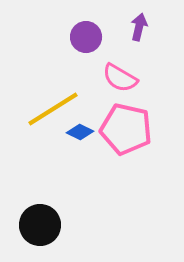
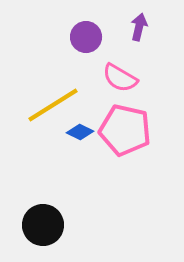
yellow line: moved 4 px up
pink pentagon: moved 1 px left, 1 px down
black circle: moved 3 px right
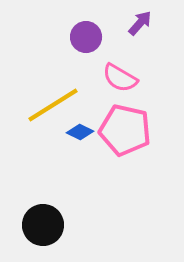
purple arrow: moved 1 px right, 4 px up; rotated 28 degrees clockwise
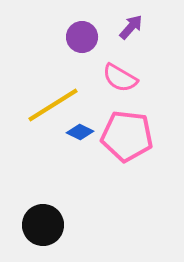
purple arrow: moved 9 px left, 4 px down
purple circle: moved 4 px left
pink pentagon: moved 2 px right, 6 px down; rotated 6 degrees counterclockwise
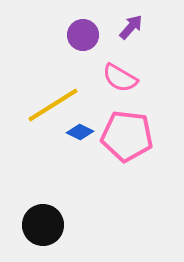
purple circle: moved 1 px right, 2 px up
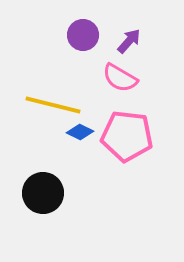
purple arrow: moved 2 px left, 14 px down
yellow line: rotated 46 degrees clockwise
black circle: moved 32 px up
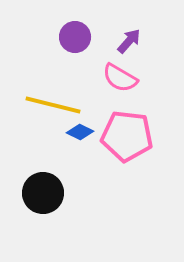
purple circle: moved 8 px left, 2 px down
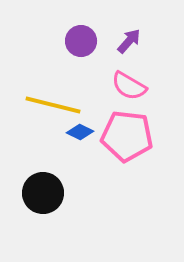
purple circle: moved 6 px right, 4 px down
pink semicircle: moved 9 px right, 8 px down
